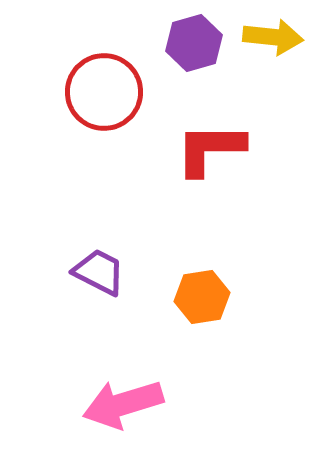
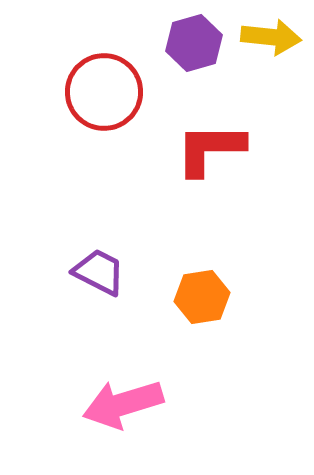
yellow arrow: moved 2 px left
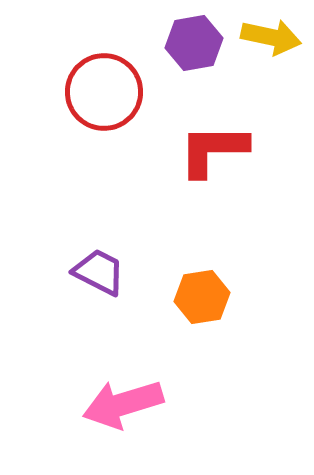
yellow arrow: rotated 6 degrees clockwise
purple hexagon: rotated 6 degrees clockwise
red L-shape: moved 3 px right, 1 px down
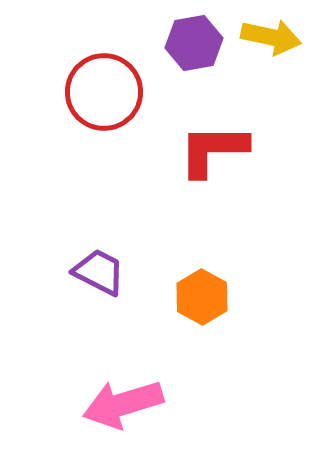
orange hexagon: rotated 22 degrees counterclockwise
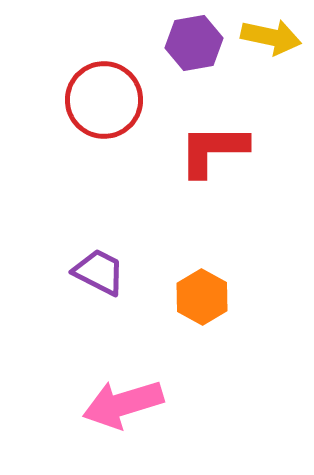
red circle: moved 8 px down
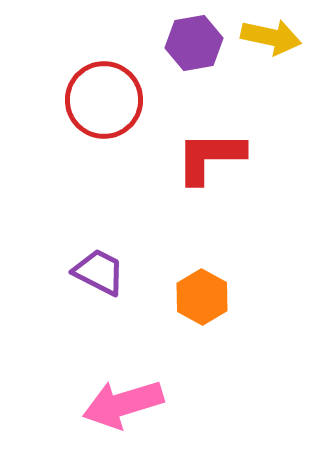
red L-shape: moved 3 px left, 7 px down
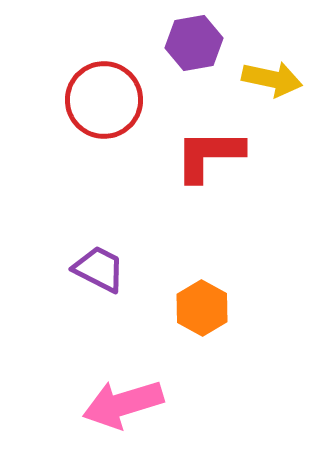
yellow arrow: moved 1 px right, 42 px down
red L-shape: moved 1 px left, 2 px up
purple trapezoid: moved 3 px up
orange hexagon: moved 11 px down
